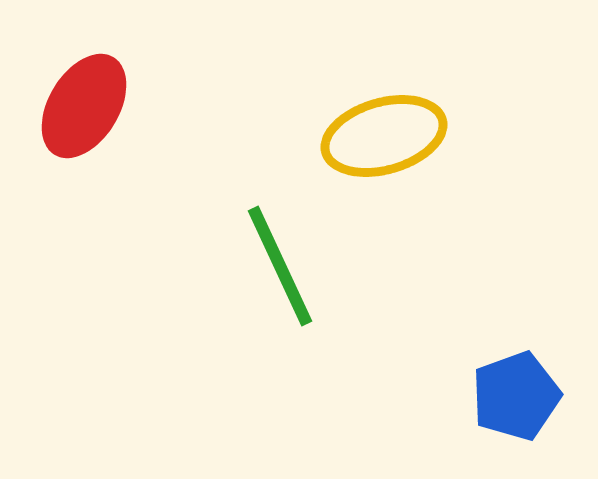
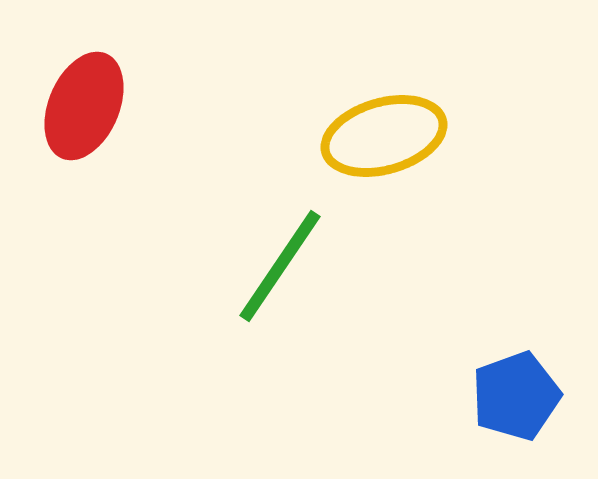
red ellipse: rotated 8 degrees counterclockwise
green line: rotated 59 degrees clockwise
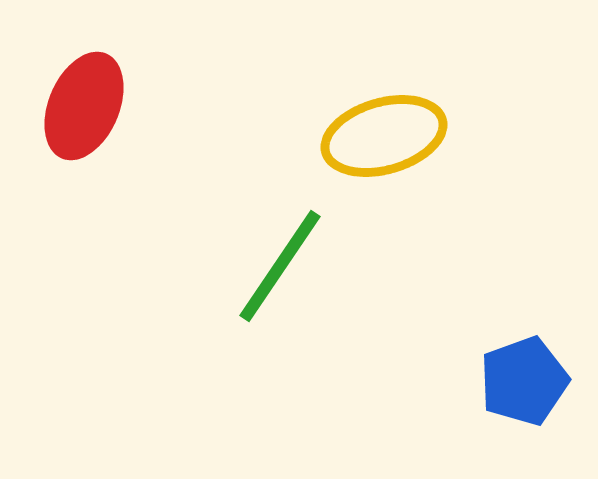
blue pentagon: moved 8 px right, 15 px up
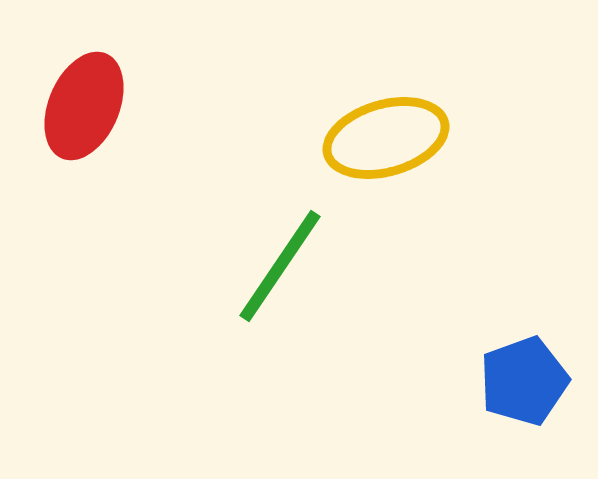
yellow ellipse: moved 2 px right, 2 px down
